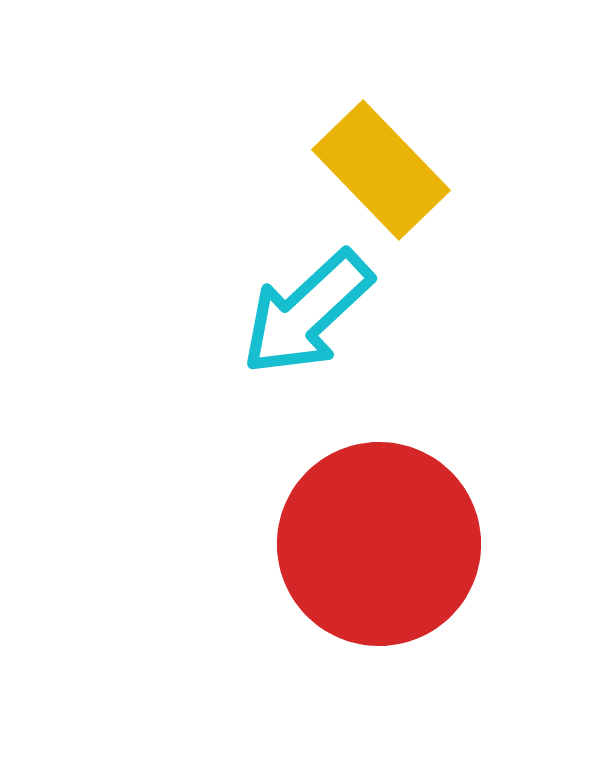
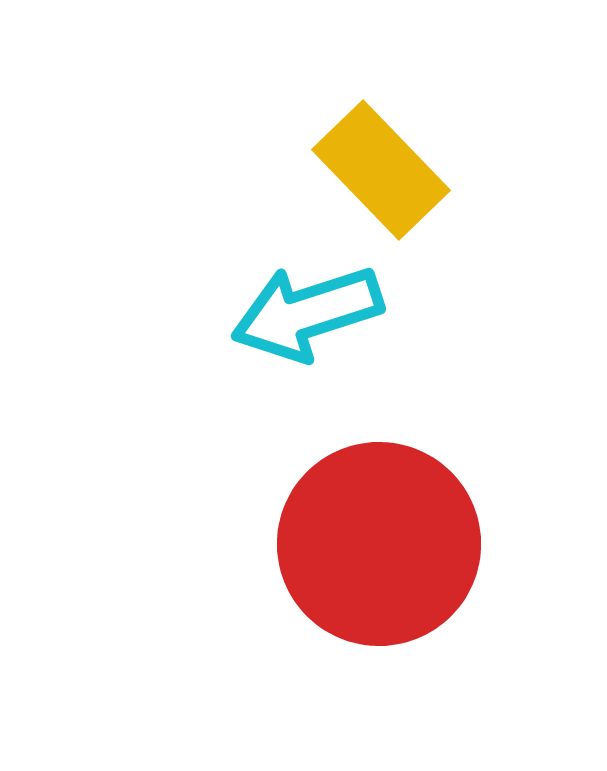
cyan arrow: rotated 25 degrees clockwise
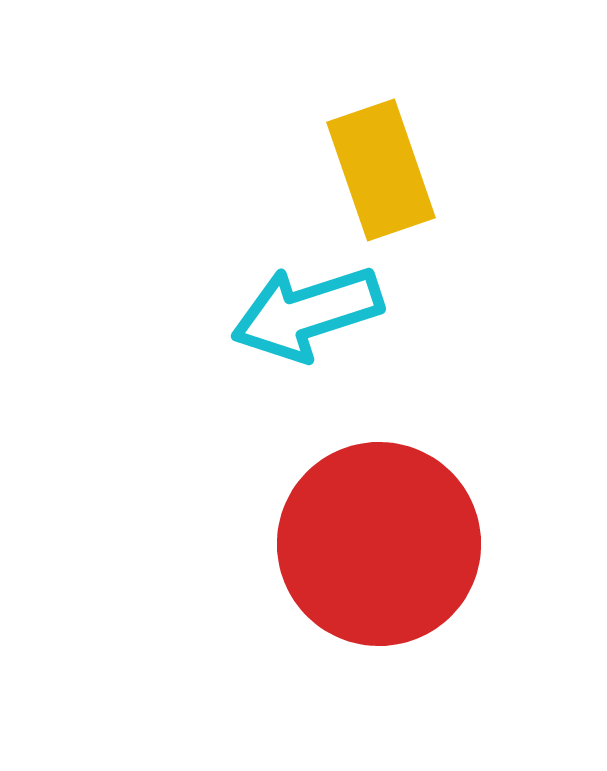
yellow rectangle: rotated 25 degrees clockwise
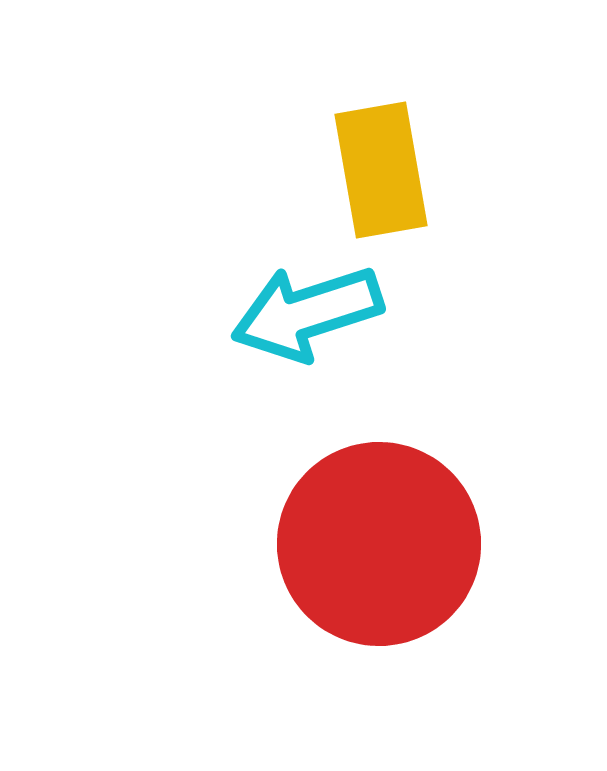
yellow rectangle: rotated 9 degrees clockwise
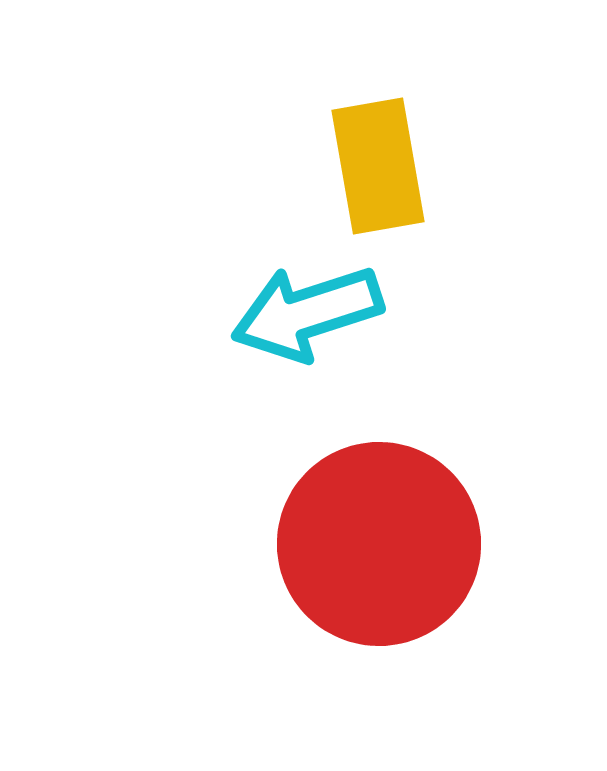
yellow rectangle: moved 3 px left, 4 px up
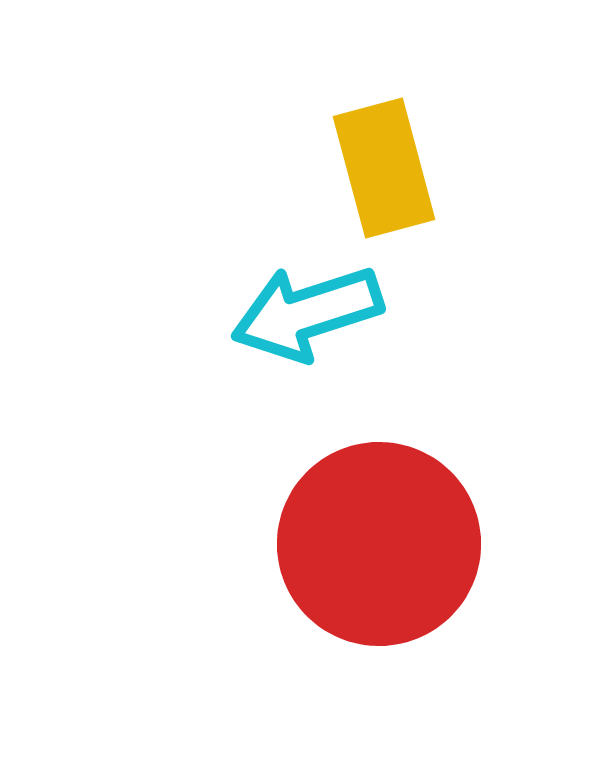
yellow rectangle: moved 6 px right, 2 px down; rotated 5 degrees counterclockwise
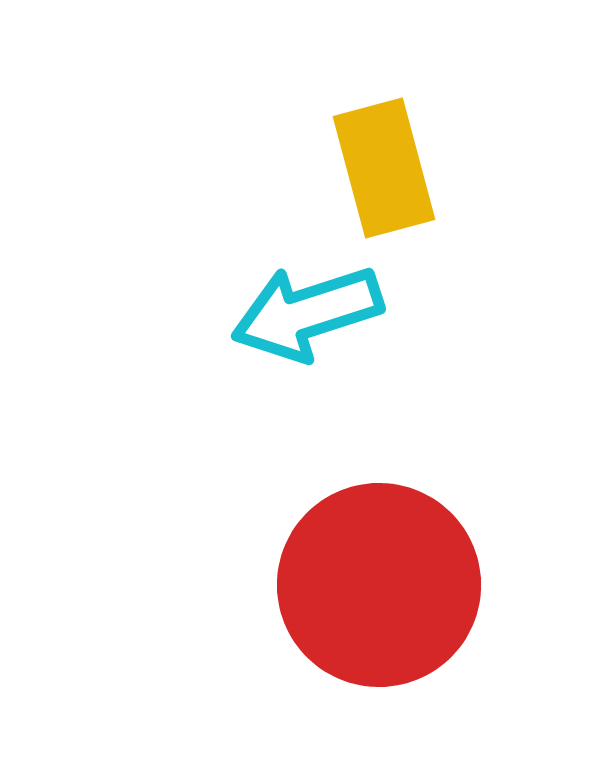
red circle: moved 41 px down
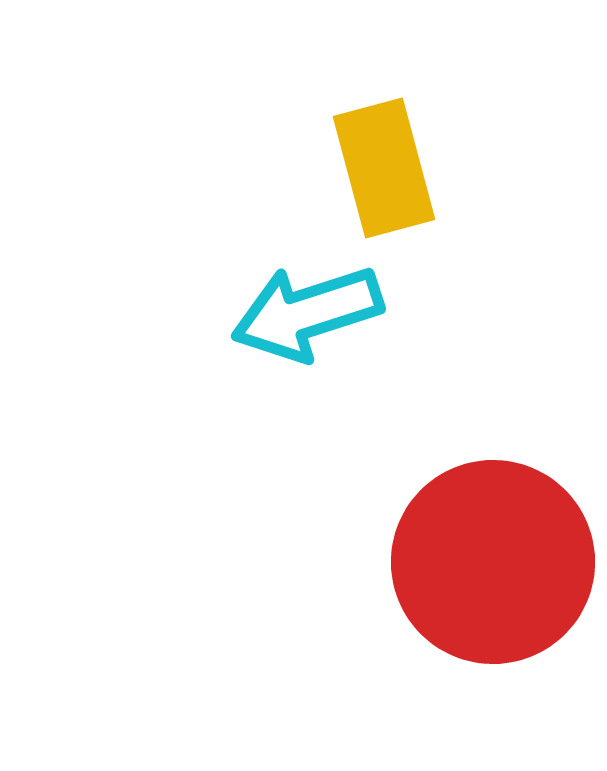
red circle: moved 114 px right, 23 px up
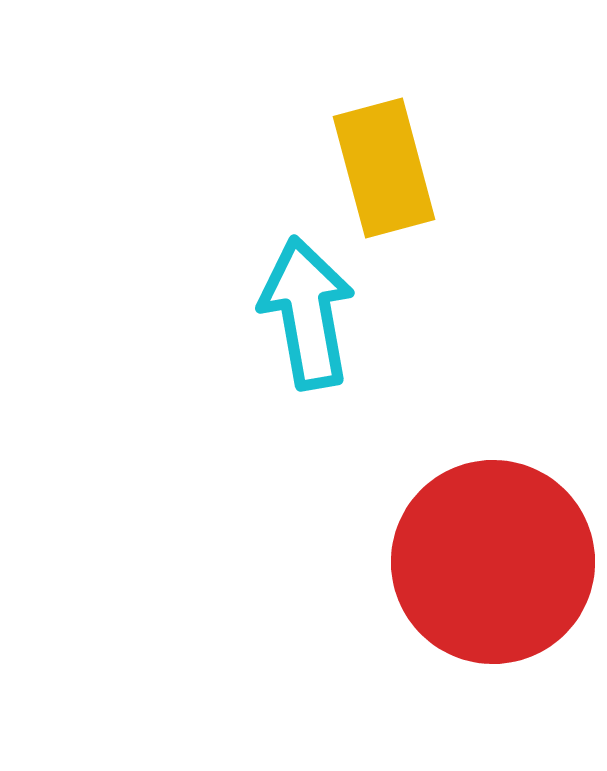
cyan arrow: rotated 98 degrees clockwise
